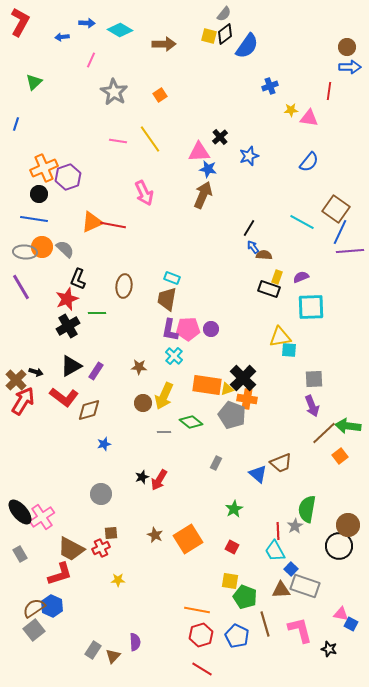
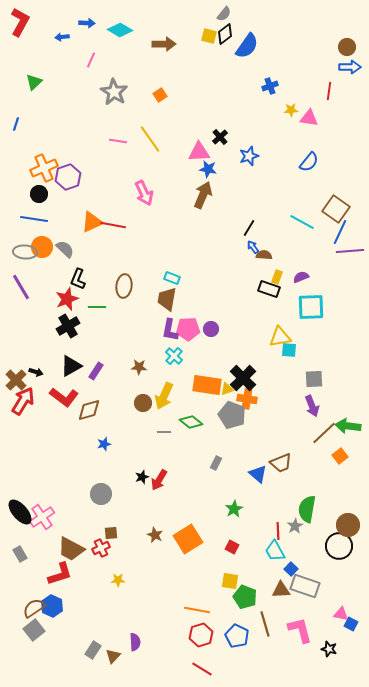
green line at (97, 313): moved 6 px up
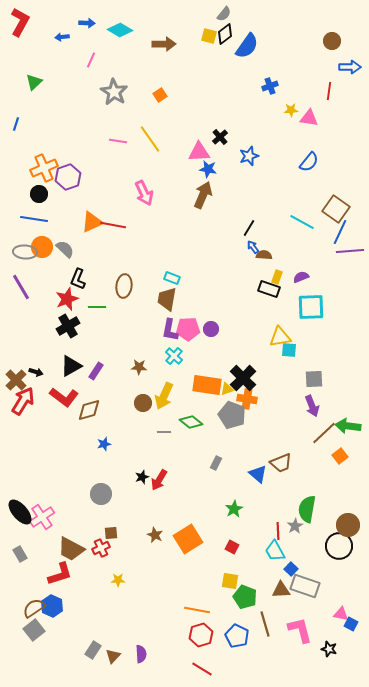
brown circle at (347, 47): moved 15 px left, 6 px up
purple semicircle at (135, 642): moved 6 px right, 12 px down
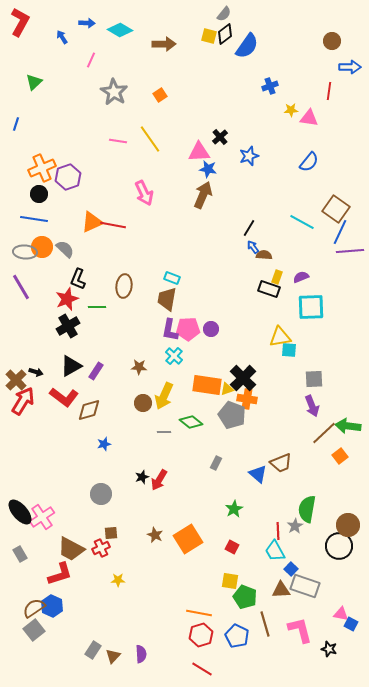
blue arrow at (62, 37): rotated 64 degrees clockwise
orange cross at (44, 168): moved 2 px left
orange line at (197, 610): moved 2 px right, 3 px down
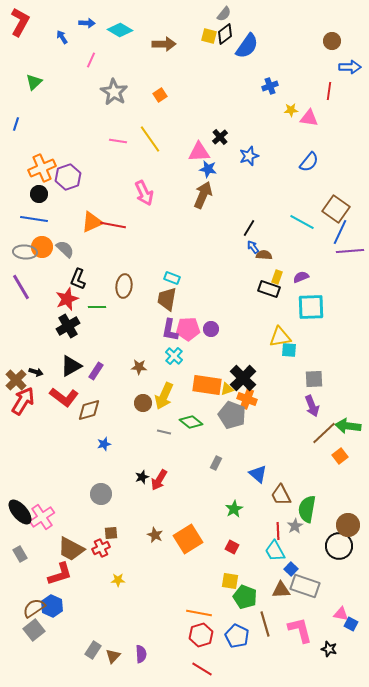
orange cross at (247, 399): rotated 12 degrees clockwise
gray line at (164, 432): rotated 16 degrees clockwise
brown trapezoid at (281, 463): moved 32 px down; rotated 85 degrees clockwise
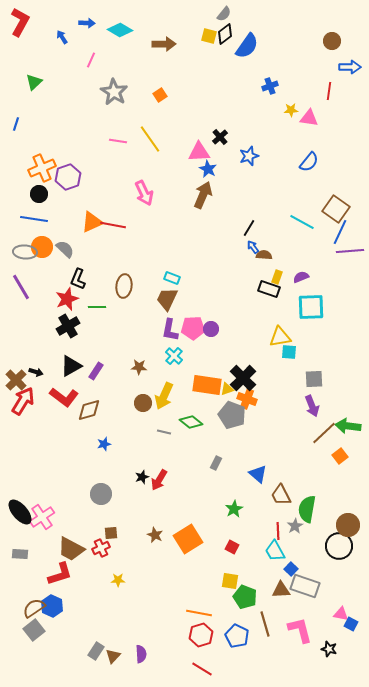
blue star at (208, 169): rotated 18 degrees clockwise
brown trapezoid at (167, 299): rotated 15 degrees clockwise
pink pentagon at (188, 329): moved 5 px right, 1 px up
cyan square at (289, 350): moved 2 px down
gray rectangle at (20, 554): rotated 56 degrees counterclockwise
gray rectangle at (93, 650): moved 3 px right, 1 px down
